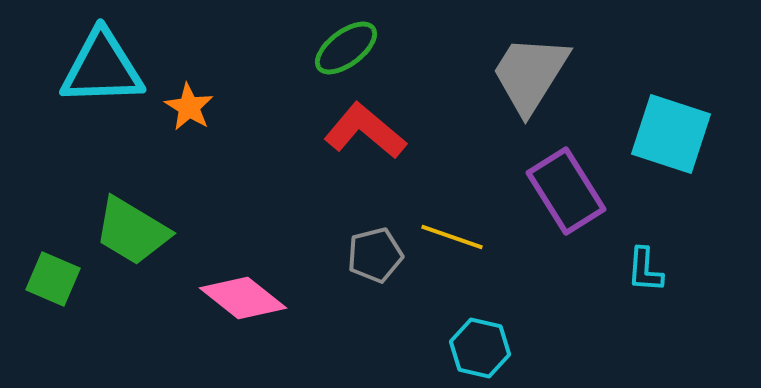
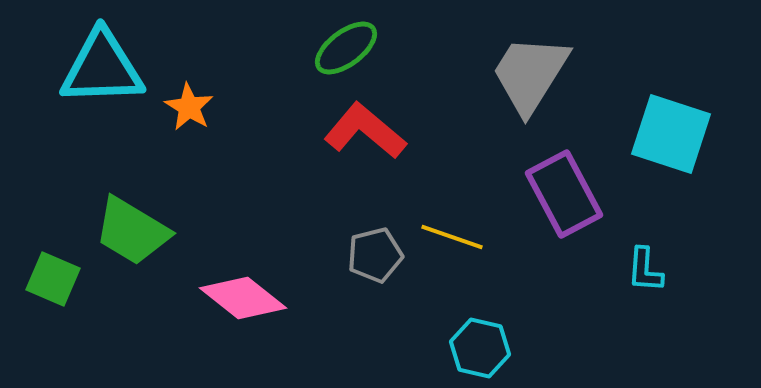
purple rectangle: moved 2 px left, 3 px down; rotated 4 degrees clockwise
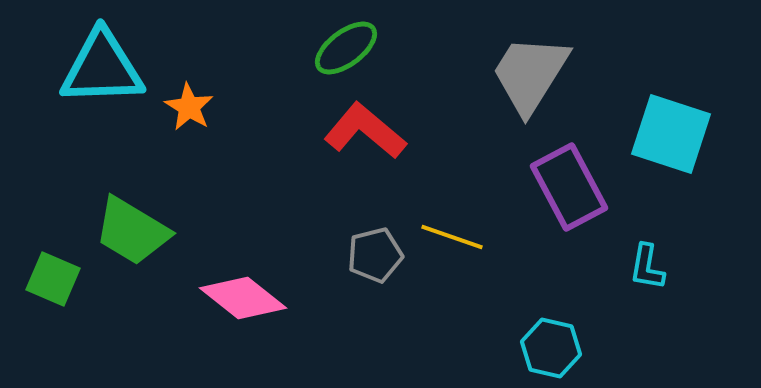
purple rectangle: moved 5 px right, 7 px up
cyan L-shape: moved 2 px right, 3 px up; rotated 6 degrees clockwise
cyan hexagon: moved 71 px right
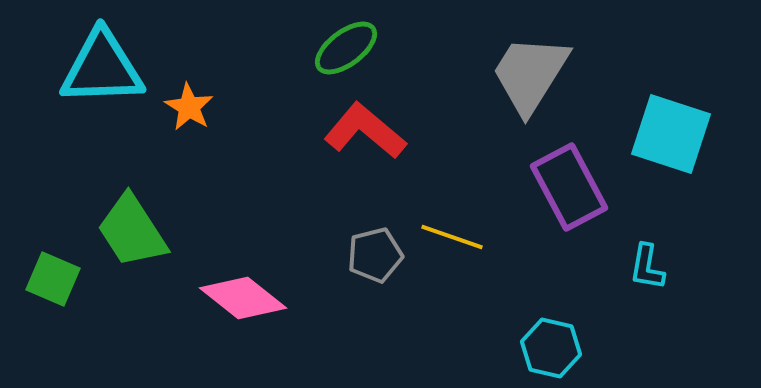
green trapezoid: rotated 26 degrees clockwise
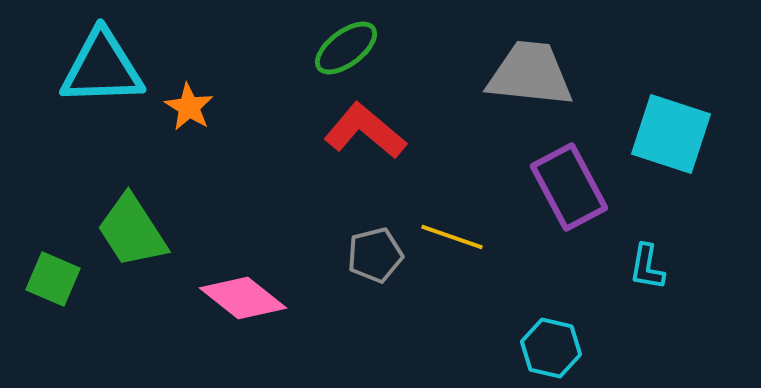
gray trapezoid: rotated 64 degrees clockwise
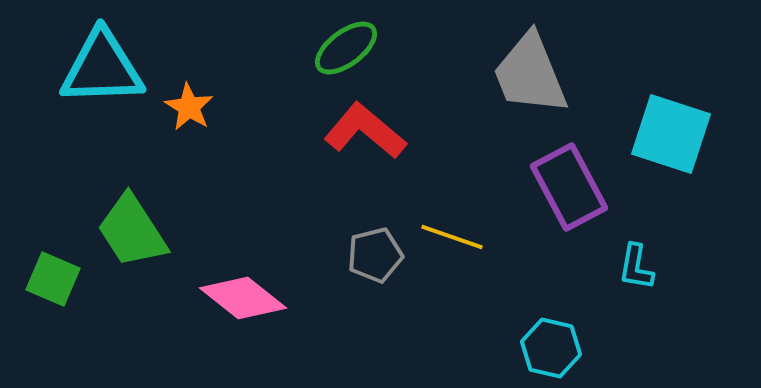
gray trapezoid: rotated 118 degrees counterclockwise
cyan L-shape: moved 11 px left
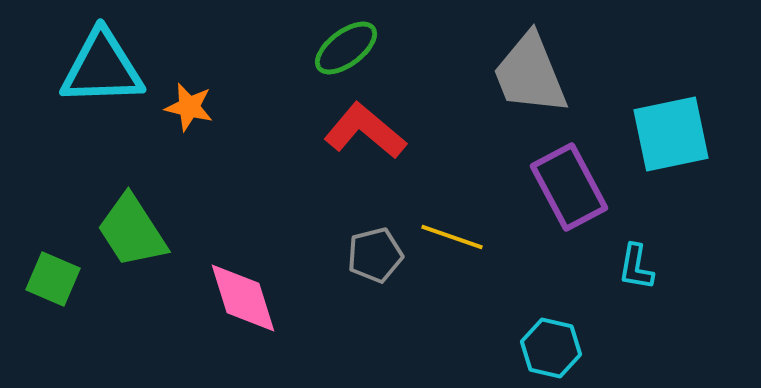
orange star: rotated 18 degrees counterclockwise
cyan square: rotated 30 degrees counterclockwise
pink diamond: rotated 34 degrees clockwise
